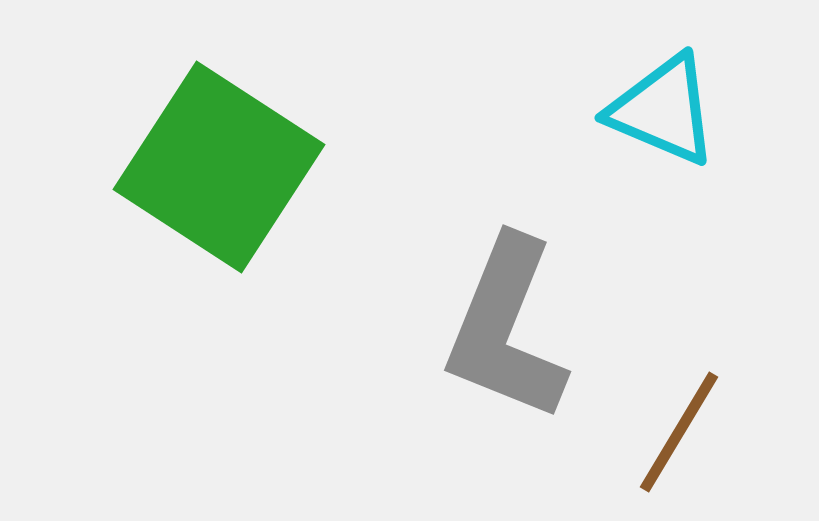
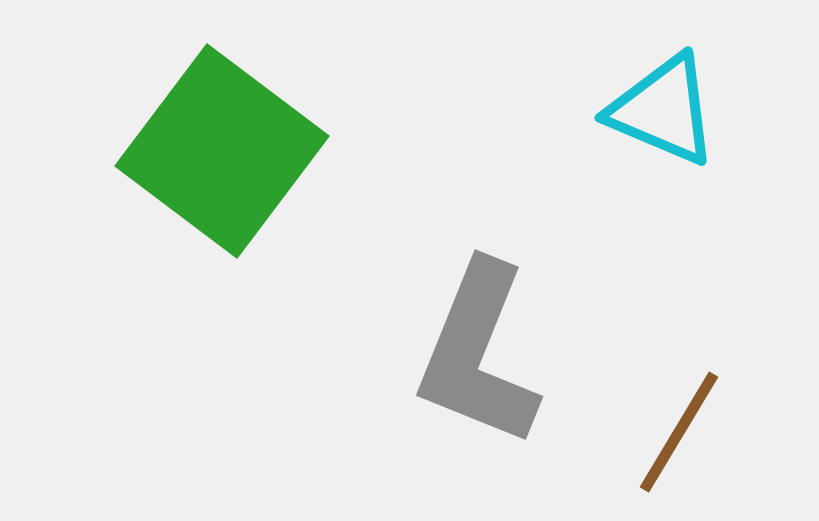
green square: moved 3 px right, 16 px up; rotated 4 degrees clockwise
gray L-shape: moved 28 px left, 25 px down
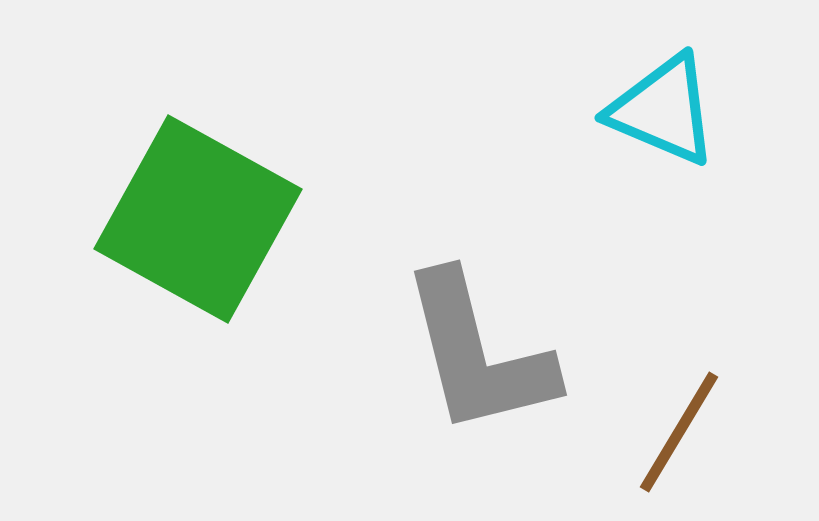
green square: moved 24 px left, 68 px down; rotated 8 degrees counterclockwise
gray L-shape: rotated 36 degrees counterclockwise
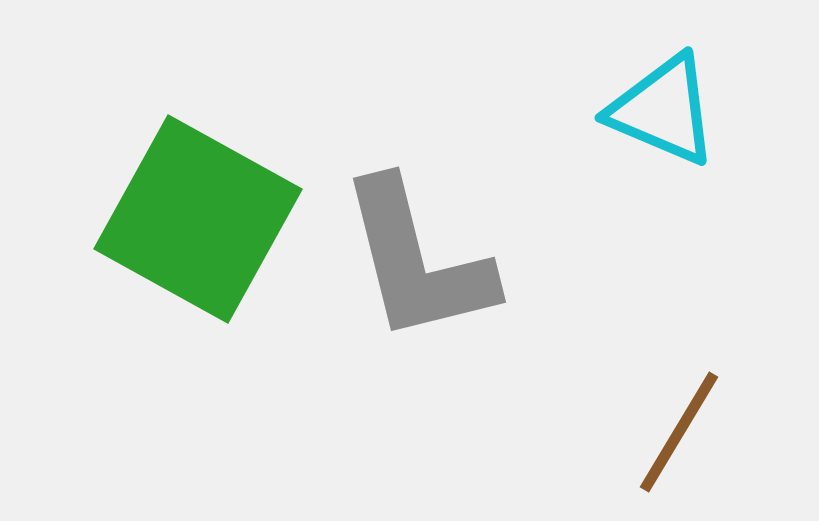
gray L-shape: moved 61 px left, 93 px up
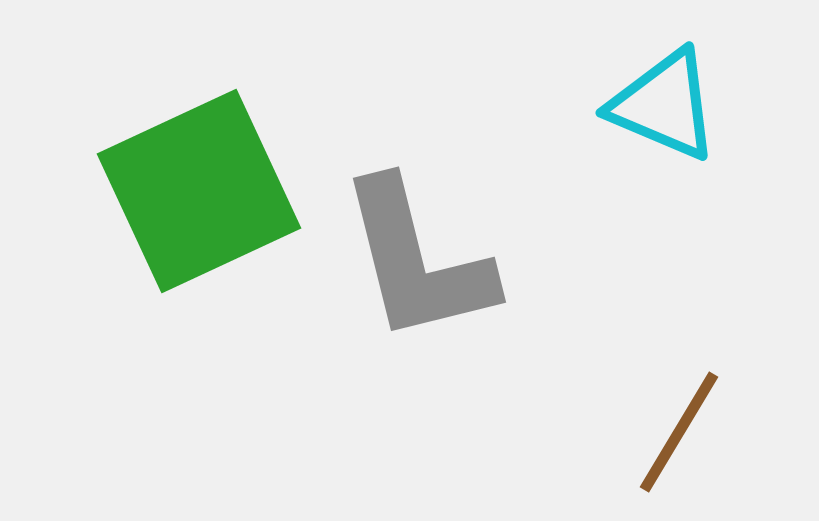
cyan triangle: moved 1 px right, 5 px up
green square: moved 1 px right, 28 px up; rotated 36 degrees clockwise
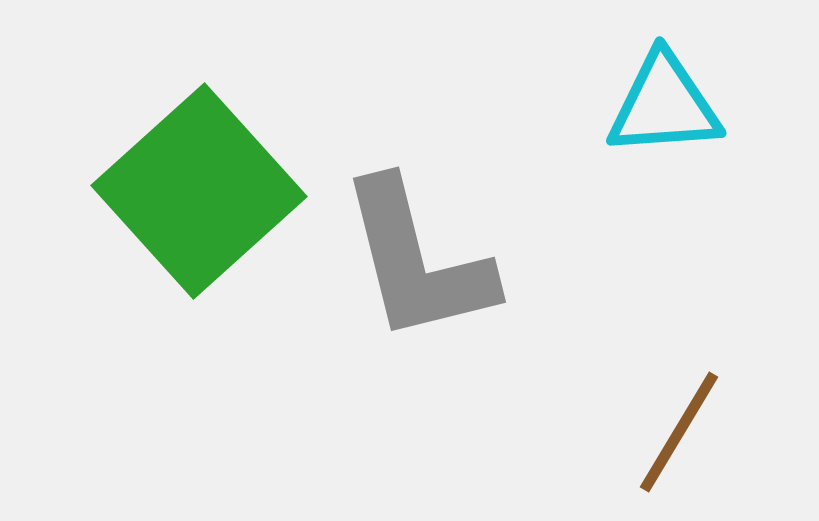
cyan triangle: rotated 27 degrees counterclockwise
green square: rotated 17 degrees counterclockwise
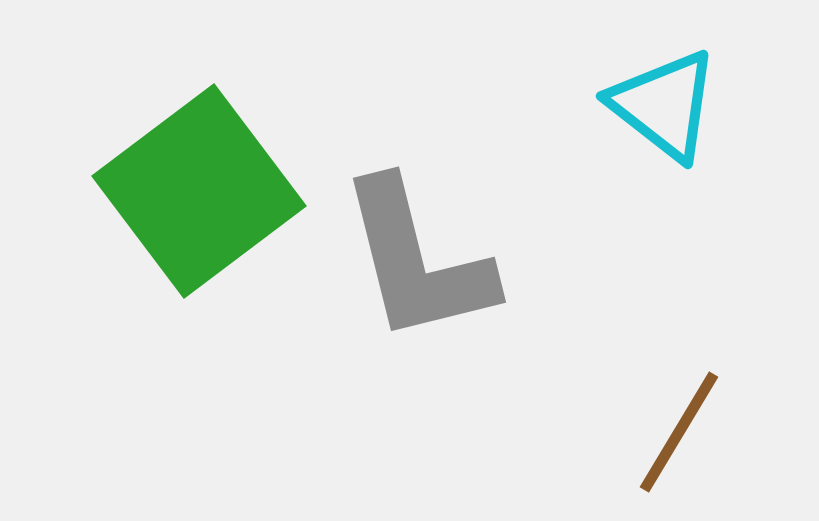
cyan triangle: rotated 42 degrees clockwise
green square: rotated 5 degrees clockwise
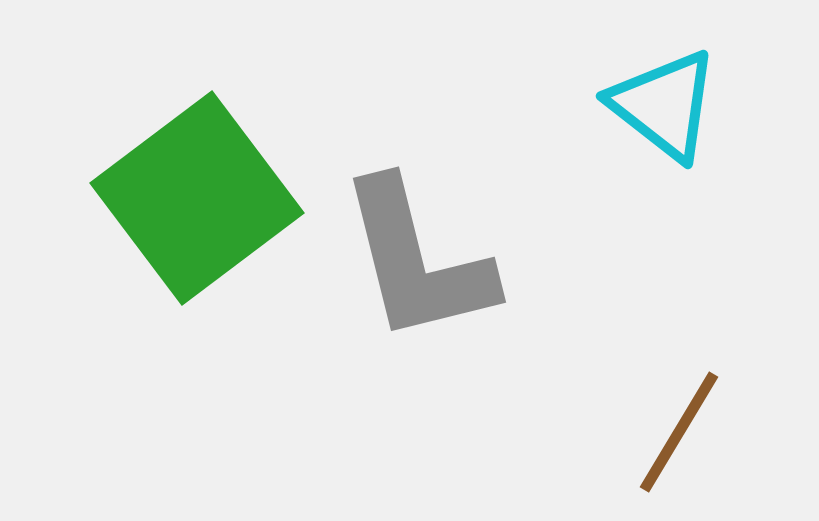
green square: moved 2 px left, 7 px down
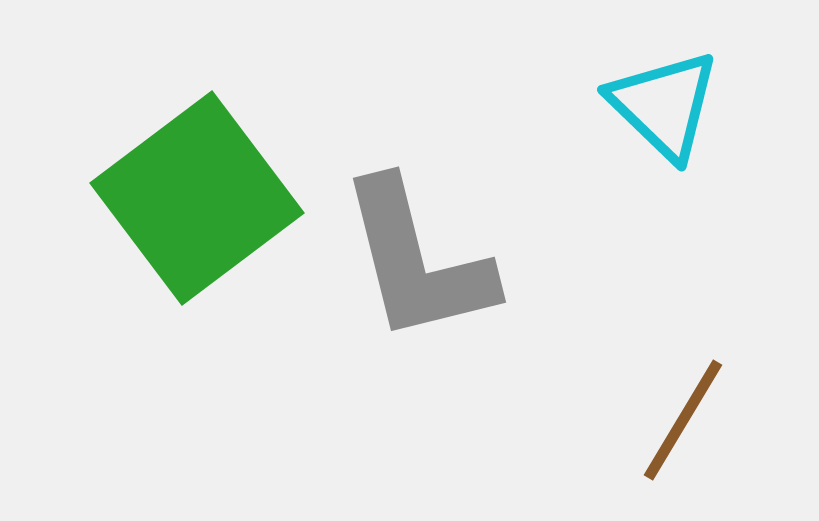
cyan triangle: rotated 6 degrees clockwise
brown line: moved 4 px right, 12 px up
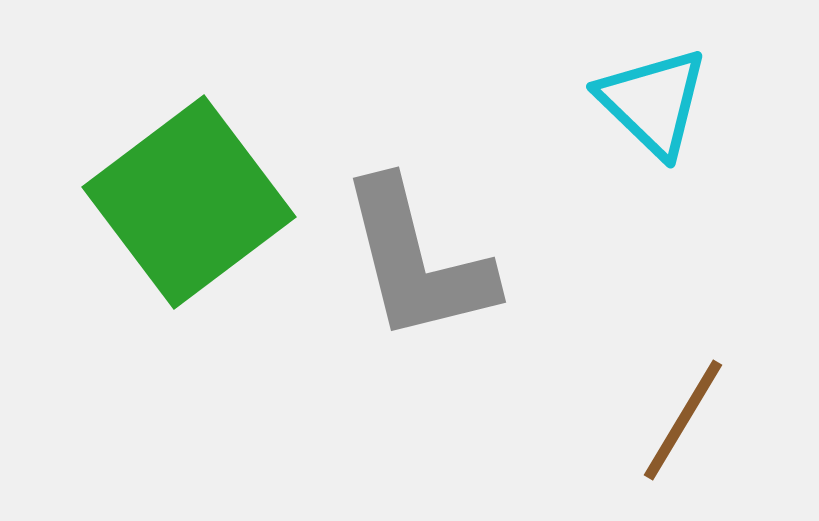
cyan triangle: moved 11 px left, 3 px up
green square: moved 8 px left, 4 px down
